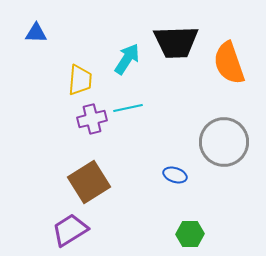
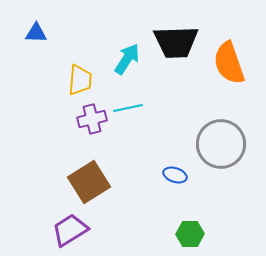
gray circle: moved 3 px left, 2 px down
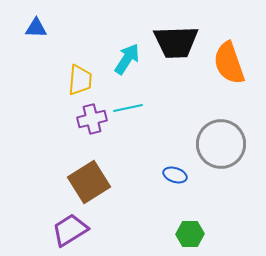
blue triangle: moved 5 px up
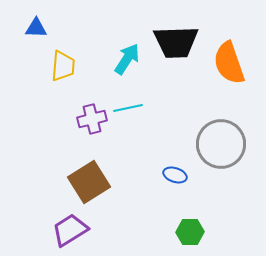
yellow trapezoid: moved 17 px left, 14 px up
green hexagon: moved 2 px up
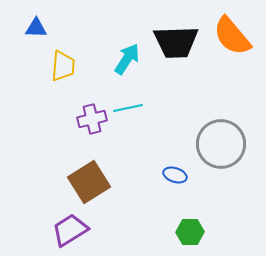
orange semicircle: moved 3 px right, 27 px up; rotated 21 degrees counterclockwise
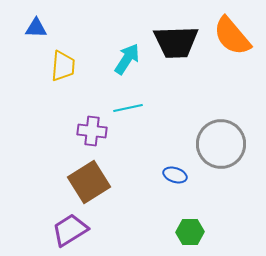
purple cross: moved 12 px down; rotated 20 degrees clockwise
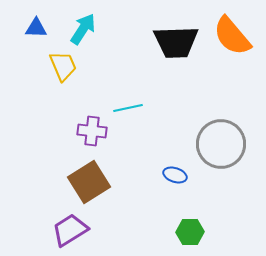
cyan arrow: moved 44 px left, 30 px up
yellow trapezoid: rotated 28 degrees counterclockwise
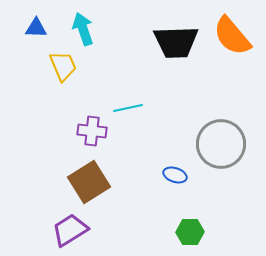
cyan arrow: rotated 52 degrees counterclockwise
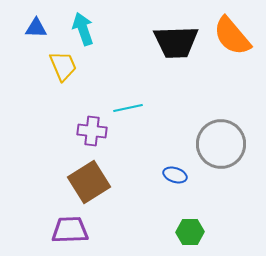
purple trapezoid: rotated 30 degrees clockwise
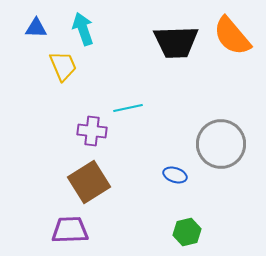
green hexagon: moved 3 px left; rotated 12 degrees counterclockwise
